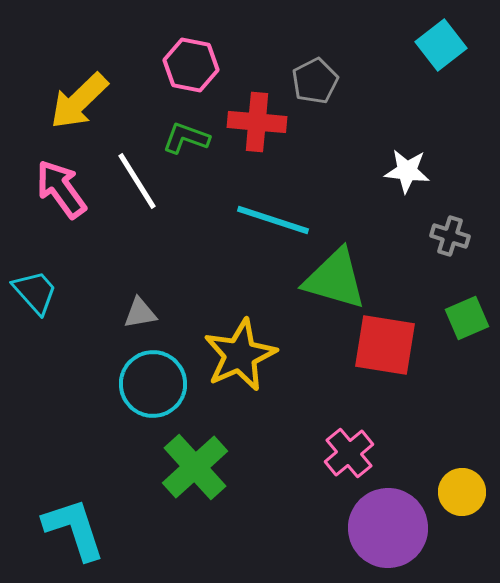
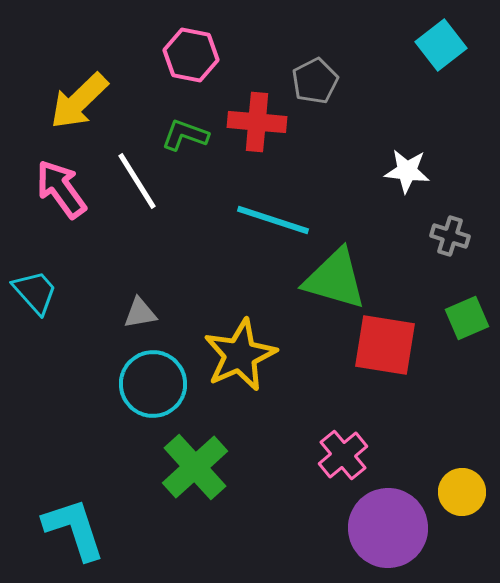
pink hexagon: moved 10 px up
green L-shape: moved 1 px left, 3 px up
pink cross: moved 6 px left, 2 px down
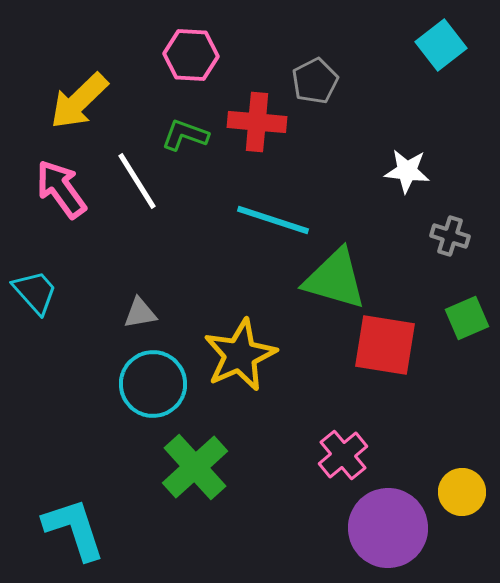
pink hexagon: rotated 8 degrees counterclockwise
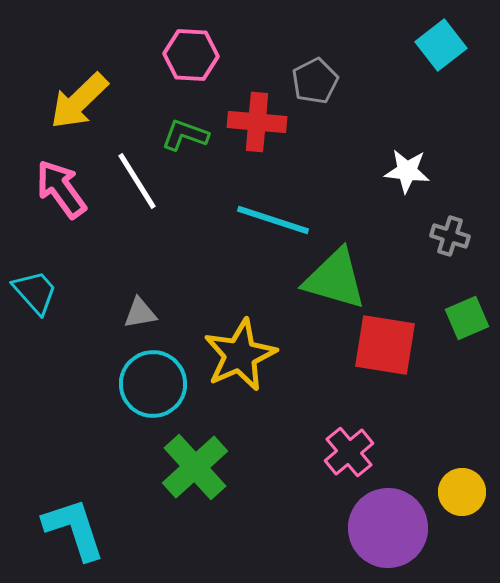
pink cross: moved 6 px right, 3 px up
